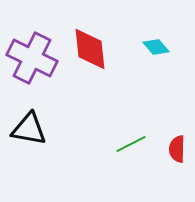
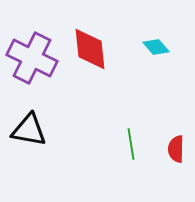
black triangle: moved 1 px down
green line: rotated 72 degrees counterclockwise
red semicircle: moved 1 px left
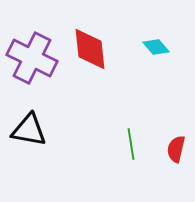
red semicircle: rotated 12 degrees clockwise
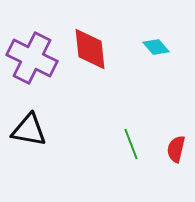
green line: rotated 12 degrees counterclockwise
